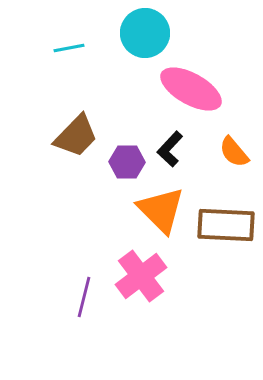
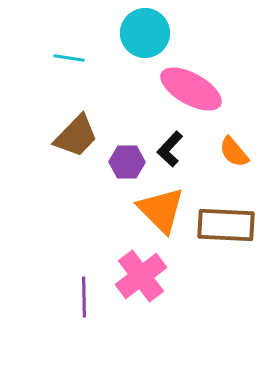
cyan line: moved 10 px down; rotated 20 degrees clockwise
purple line: rotated 15 degrees counterclockwise
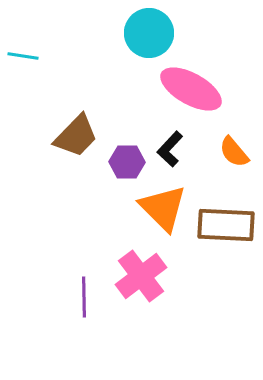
cyan circle: moved 4 px right
cyan line: moved 46 px left, 2 px up
orange triangle: moved 2 px right, 2 px up
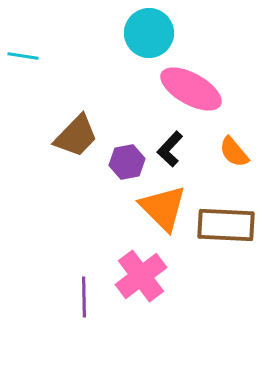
purple hexagon: rotated 12 degrees counterclockwise
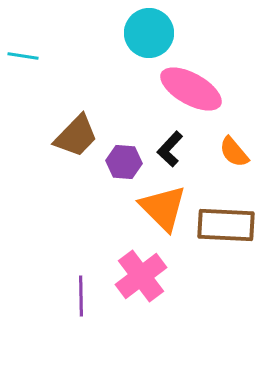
purple hexagon: moved 3 px left; rotated 16 degrees clockwise
purple line: moved 3 px left, 1 px up
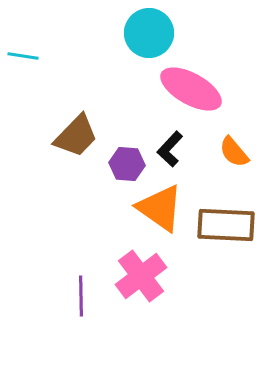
purple hexagon: moved 3 px right, 2 px down
orange triangle: moved 3 px left; rotated 10 degrees counterclockwise
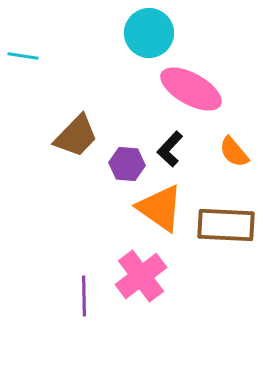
purple line: moved 3 px right
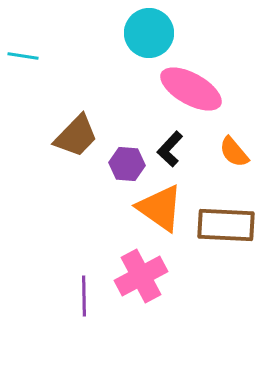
pink cross: rotated 9 degrees clockwise
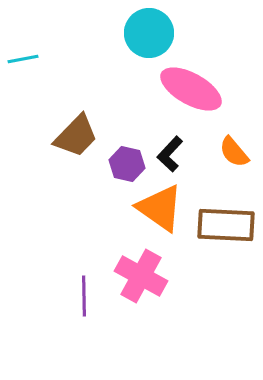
cyan line: moved 3 px down; rotated 20 degrees counterclockwise
black L-shape: moved 5 px down
purple hexagon: rotated 8 degrees clockwise
pink cross: rotated 33 degrees counterclockwise
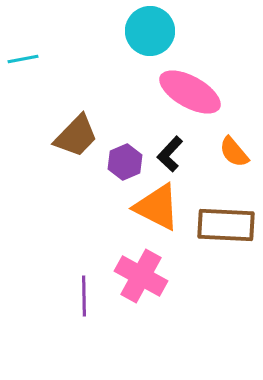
cyan circle: moved 1 px right, 2 px up
pink ellipse: moved 1 px left, 3 px down
purple hexagon: moved 2 px left, 2 px up; rotated 24 degrees clockwise
orange triangle: moved 3 px left, 1 px up; rotated 8 degrees counterclockwise
